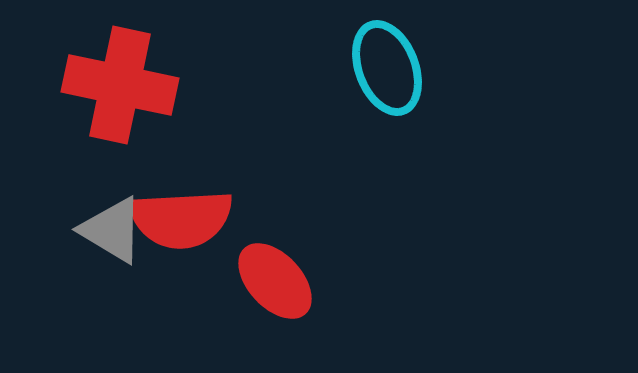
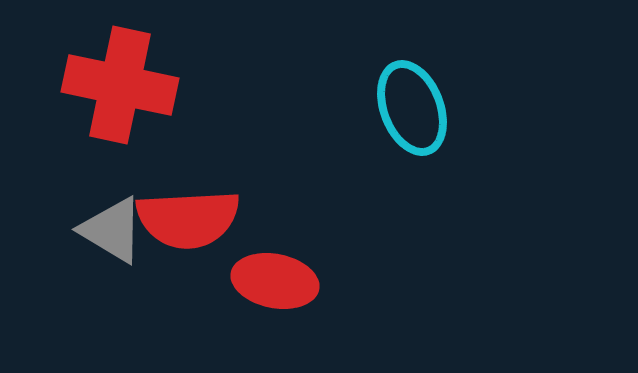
cyan ellipse: moved 25 px right, 40 px down
red semicircle: moved 7 px right
red ellipse: rotated 36 degrees counterclockwise
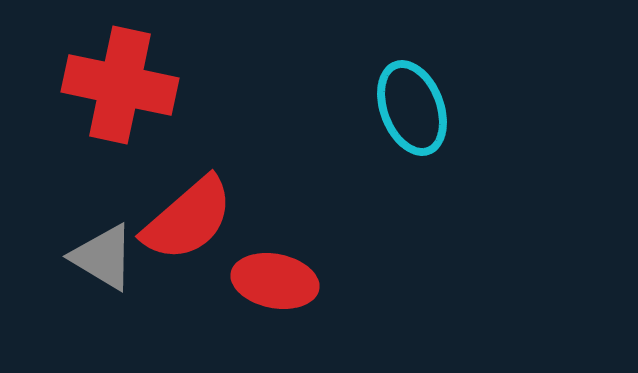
red semicircle: rotated 38 degrees counterclockwise
gray triangle: moved 9 px left, 27 px down
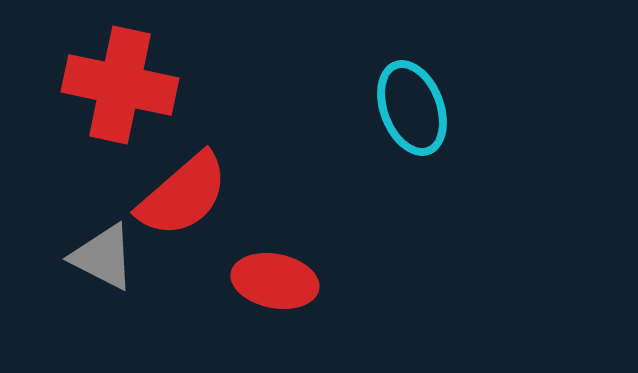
red semicircle: moved 5 px left, 24 px up
gray triangle: rotated 4 degrees counterclockwise
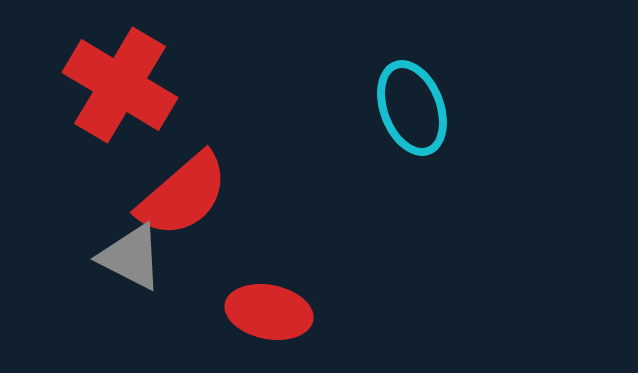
red cross: rotated 19 degrees clockwise
gray triangle: moved 28 px right
red ellipse: moved 6 px left, 31 px down
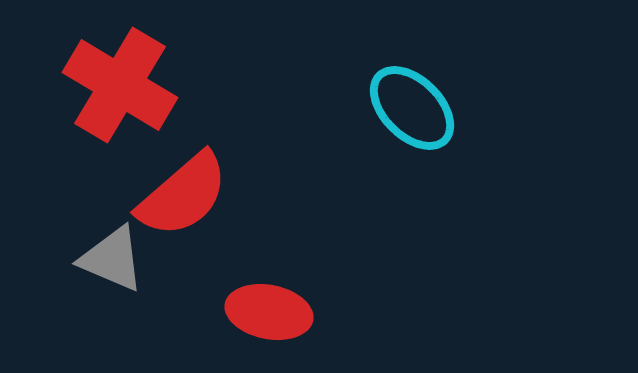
cyan ellipse: rotated 24 degrees counterclockwise
gray triangle: moved 19 px left, 2 px down; rotated 4 degrees counterclockwise
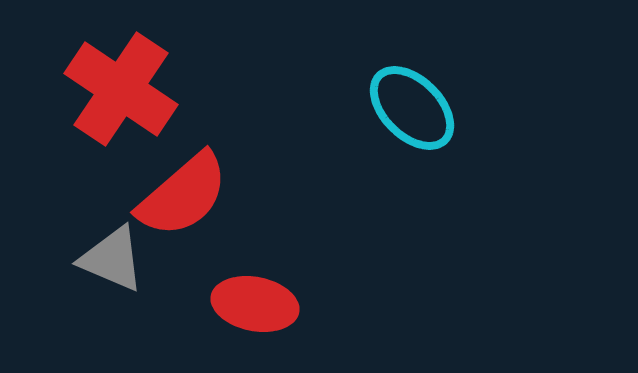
red cross: moved 1 px right, 4 px down; rotated 3 degrees clockwise
red ellipse: moved 14 px left, 8 px up
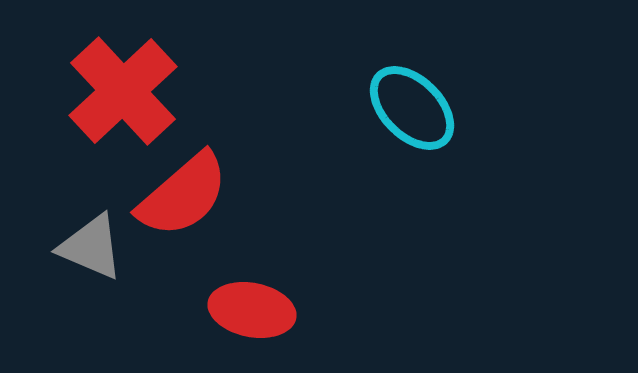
red cross: moved 2 px right, 2 px down; rotated 13 degrees clockwise
gray triangle: moved 21 px left, 12 px up
red ellipse: moved 3 px left, 6 px down
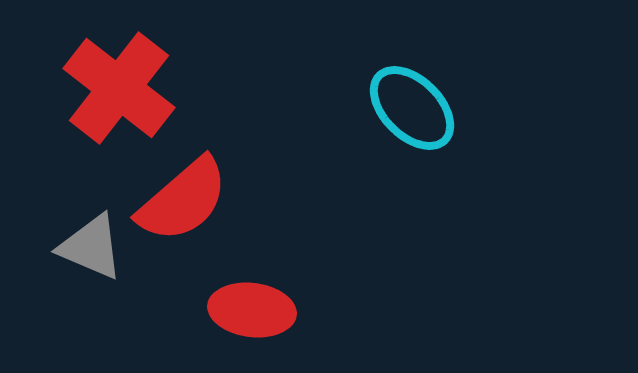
red cross: moved 4 px left, 3 px up; rotated 9 degrees counterclockwise
red semicircle: moved 5 px down
red ellipse: rotated 4 degrees counterclockwise
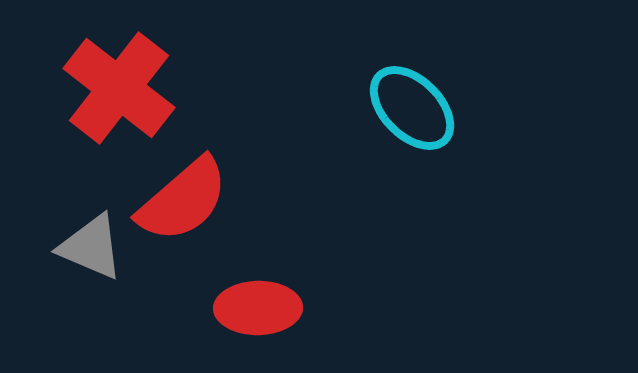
red ellipse: moved 6 px right, 2 px up; rotated 8 degrees counterclockwise
